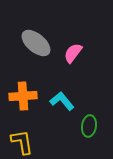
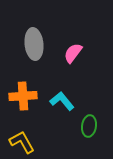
gray ellipse: moved 2 px left, 1 px down; rotated 44 degrees clockwise
yellow L-shape: rotated 20 degrees counterclockwise
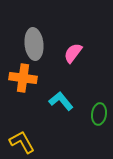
orange cross: moved 18 px up; rotated 12 degrees clockwise
cyan L-shape: moved 1 px left
green ellipse: moved 10 px right, 12 px up
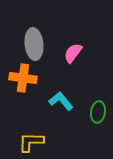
green ellipse: moved 1 px left, 2 px up
yellow L-shape: moved 9 px right; rotated 60 degrees counterclockwise
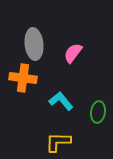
yellow L-shape: moved 27 px right
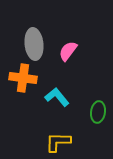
pink semicircle: moved 5 px left, 2 px up
cyan L-shape: moved 4 px left, 4 px up
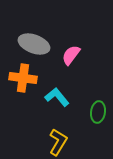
gray ellipse: rotated 64 degrees counterclockwise
pink semicircle: moved 3 px right, 4 px down
yellow L-shape: rotated 120 degrees clockwise
